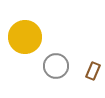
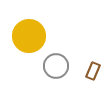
yellow circle: moved 4 px right, 1 px up
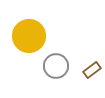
brown rectangle: moved 1 px left, 1 px up; rotated 30 degrees clockwise
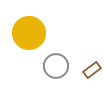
yellow circle: moved 3 px up
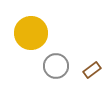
yellow circle: moved 2 px right
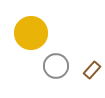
brown rectangle: rotated 12 degrees counterclockwise
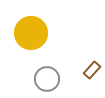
gray circle: moved 9 px left, 13 px down
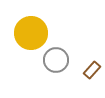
gray circle: moved 9 px right, 19 px up
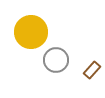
yellow circle: moved 1 px up
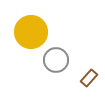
brown rectangle: moved 3 px left, 8 px down
